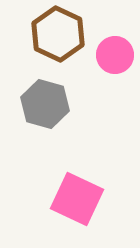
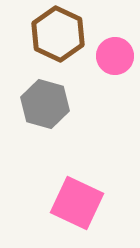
pink circle: moved 1 px down
pink square: moved 4 px down
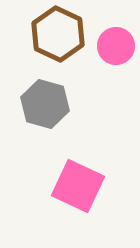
pink circle: moved 1 px right, 10 px up
pink square: moved 1 px right, 17 px up
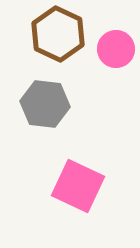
pink circle: moved 3 px down
gray hexagon: rotated 9 degrees counterclockwise
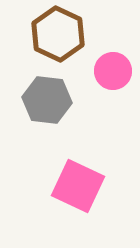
pink circle: moved 3 px left, 22 px down
gray hexagon: moved 2 px right, 4 px up
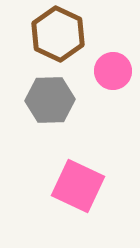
gray hexagon: moved 3 px right; rotated 9 degrees counterclockwise
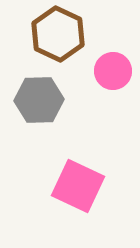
gray hexagon: moved 11 px left
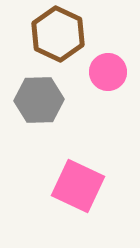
pink circle: moved 5 px left, 1 px down
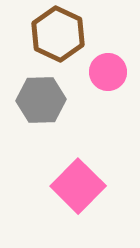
gray hexagon: moved 2 px right
pink square: rotated 20 degrees clockwise
